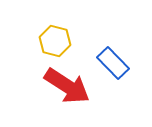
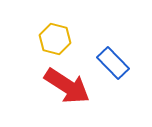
yellow hexagon: moved 2 px up
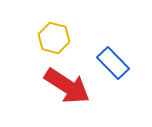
yellow hexagon: moved 1 px left, 1 px up
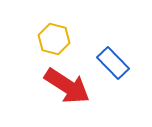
yellow hexagon: moved 1 px down
